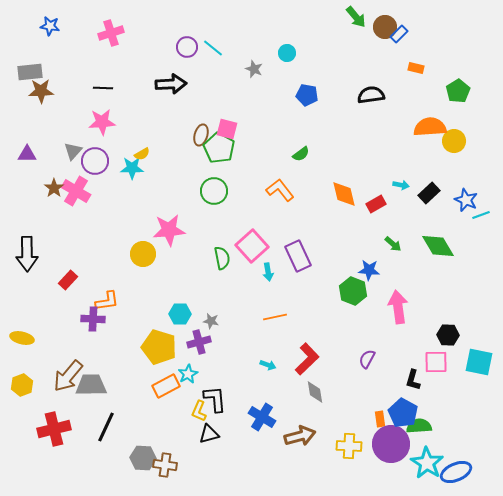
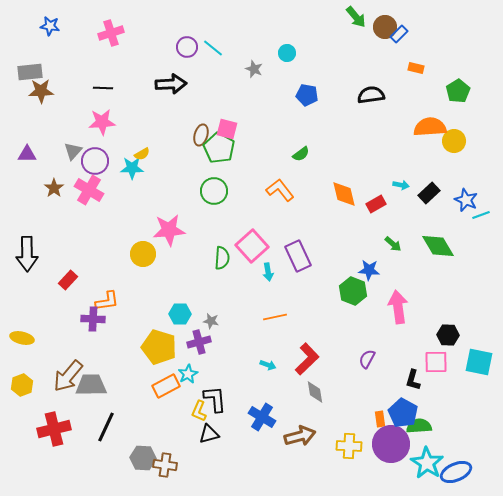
pink cross at (76, 191): moved 13 px right, 1 px up
green semicircle at (222, 258): rotated 15 degrees clockwise
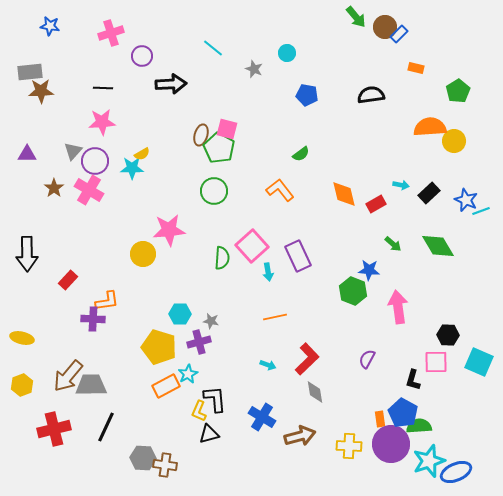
purple circle at (187, 47): moved 45 px left, 9 px down
cyan line at (481, 215): moved 4 px up
cyan square at (479, 362): rotated 12 degrees clockwise
cyan star at (427, 463): moved 2 px right, 2 px up; rotated 20 degrees clockwise
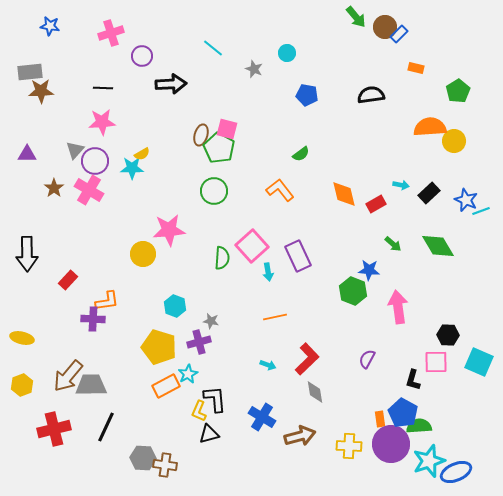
gray triangle at (73, 151): moved 2 px right, 1 px up
cyan hexagon at (180, 314): moved 5 px left, 8 px up; rotated 20 degrees clockwise
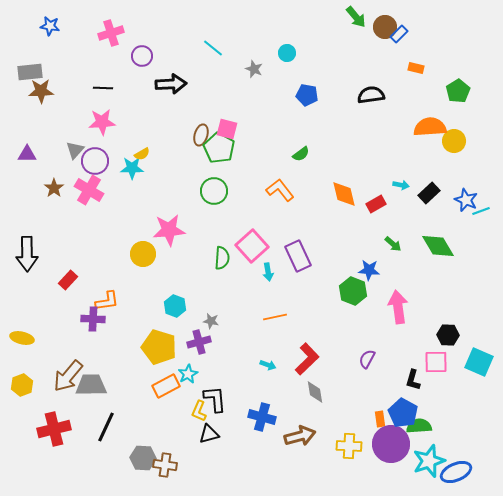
blue cross at (262, 417): rotated 16 degrees counterclockwise
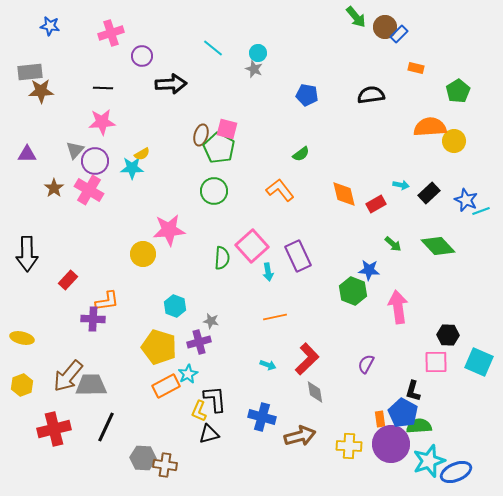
cyan circle at (287, 53): moved 29 px left
green diamond at (438, 246): rotated 12 degrees counterclockwise
purple semicircle at (367, 359): moved 1 px left, 5 px down
black L-shape at (413, 380): moved 11 px down
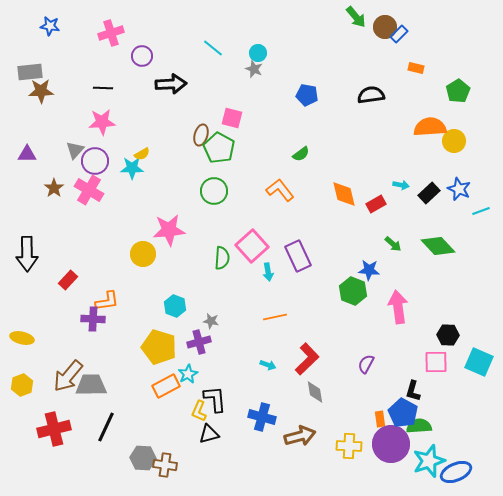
pink square at (227, 129): moved 5 px right, 11 px up
blue star at (466, 200): moved 7 px left, 11 px up
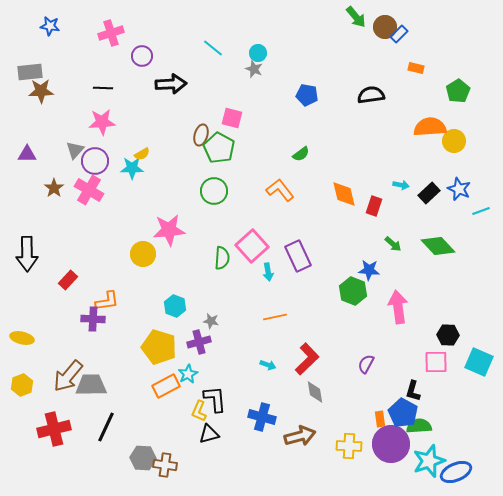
red rectangle at (376, 204): moved 2 px left, 2 px down; rotated 42 degrees counterclockwise
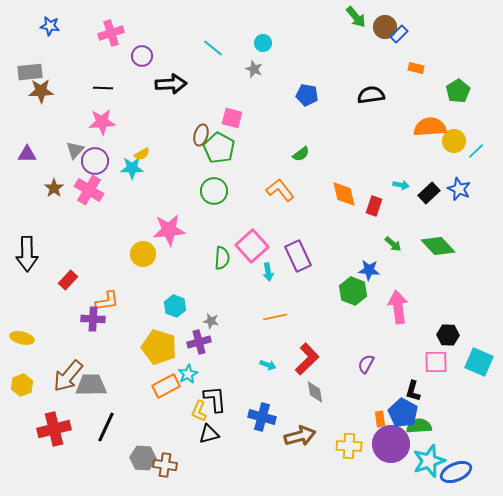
cyan circle at (258, 53): moved 5 px right, 10 px up
cyan line at (481, 211): moved 5 px left, 60 px up; rotated 24 degrees counterclockwise
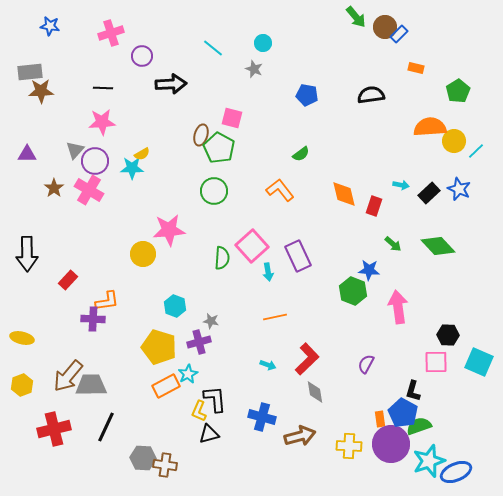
green semicircle at (419, 426): rotated 15 degrees counterclockwise
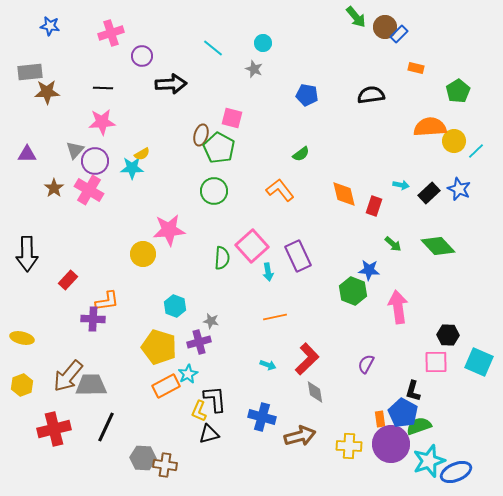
brown star at (41, 91): moved 6 px right, 1 px down
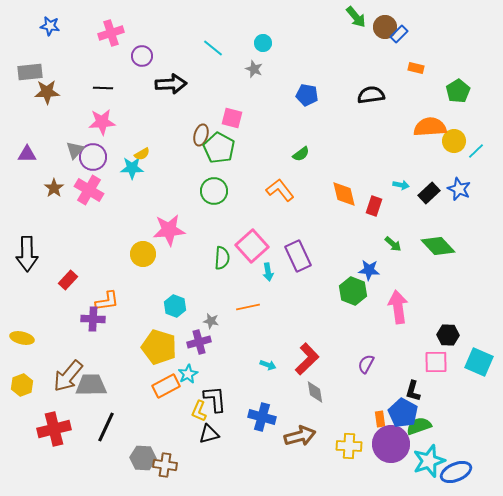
purple circle at (95, 161): moved 2 px left, 4 px up
orange line at (275, 317): moved 27 px left, 10 px up
